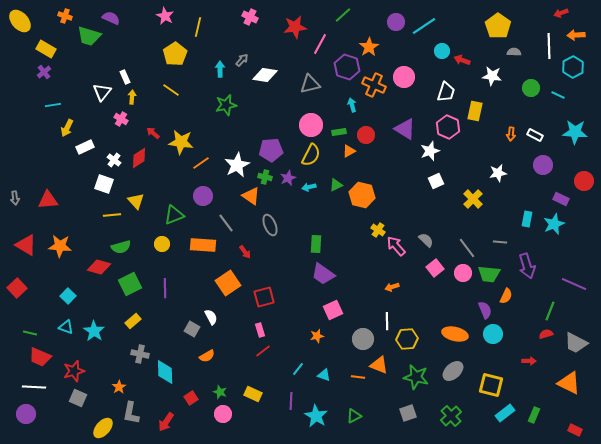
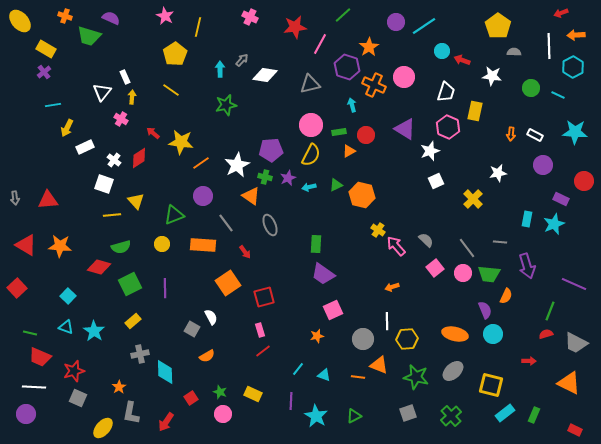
gray cross at (140, 354): rotated 24 degrees counterclockwise
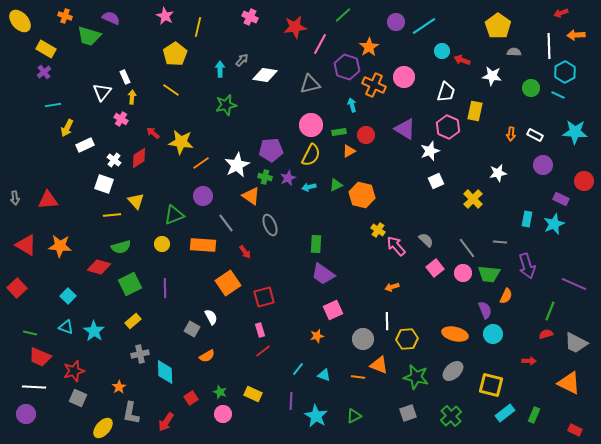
cyan hexagon at (573, 67): moved 8 px left, 5 px down
white rectangle at (85, 147): moved 2 px up
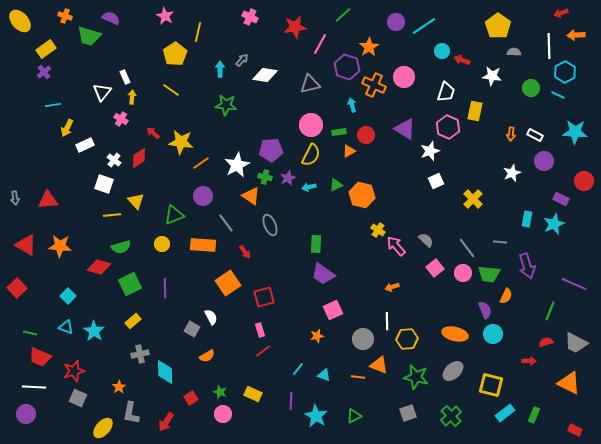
yellow line at (198, 27): moved 5 px down
yellow rectangle at (46, 49): rotated 66 degrees counterclockwise
green star at (226, 105): rotated 20 degrees clockwise
purple circle at (543, 165): moved 1 px right, 4 px up
white star at (498, 173): moved 14 px right; rotated 12 degrees counterclockwise
red semicircle at (546, 334): moved 8 px down
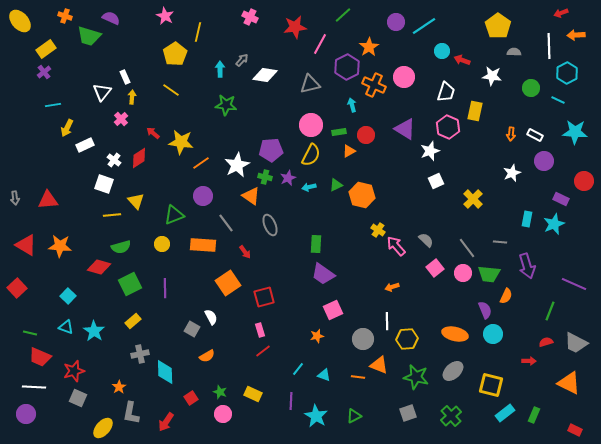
purple hexagon at (347, 67): rotated 15 degrees clockwise
cyan hexagon at (565, 72): moved 2 px right, 1 px down
cyan line at (558, 95): moved 5 px down
pink cross at (121, 119): rotated 16 degrees clockwise
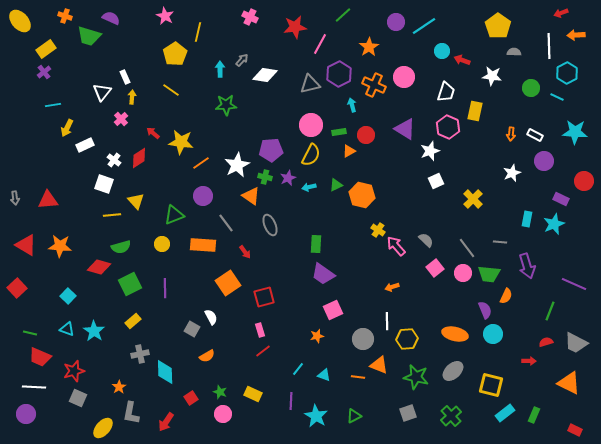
purple hexagon at (347, 67): moved 8 px left, 7 px down
cyan line at (558, 100): moved 1 px left, 3 px up
green star at (226, 105): rotated 10 degrees counterclockwise
cyan triangle at (66, 327): moved 1 px right, 2 px down
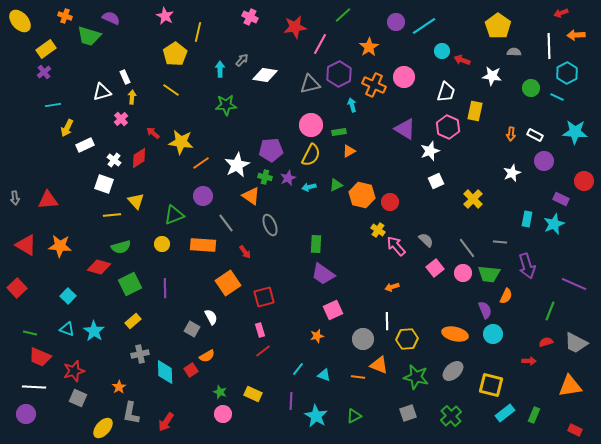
white triangle at (102, 92): rotated 36 degrees clockwise
red circle at (366, 135): moved 24 px right, 67 px down
orange triangle at (569, 383): moved 1 px right, 3 px down; rotated 35 degrees counterclockwise
red square at (191, 398): moved 28 px up
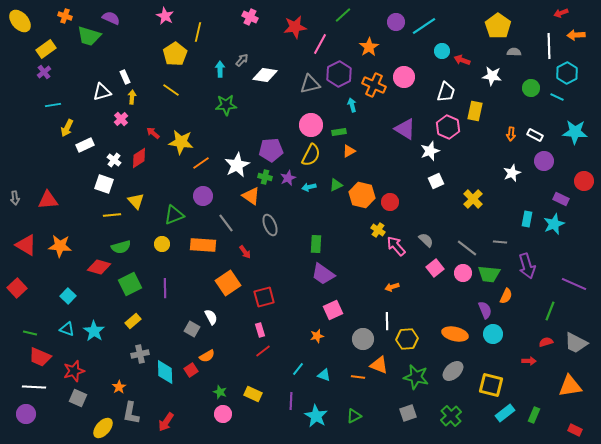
gray line at (467, 248): rotated 15 degrees counterclockwise
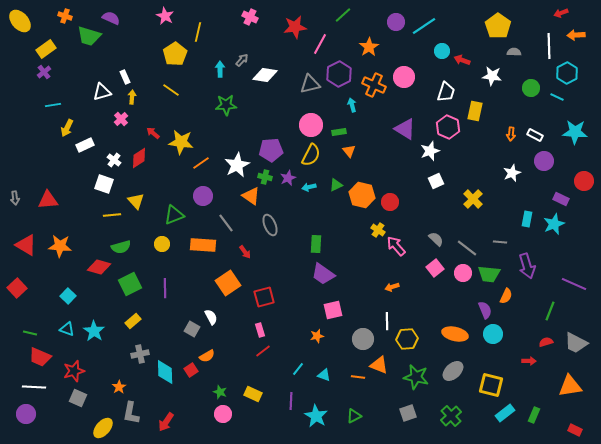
orange triangle at (349, 151): rotated 40 degrees counterclockwise
gray semicircle at (426, 240): moved 10 px right, 1 px up
pink square at (333, 310): rotated 12 degrees clockwise
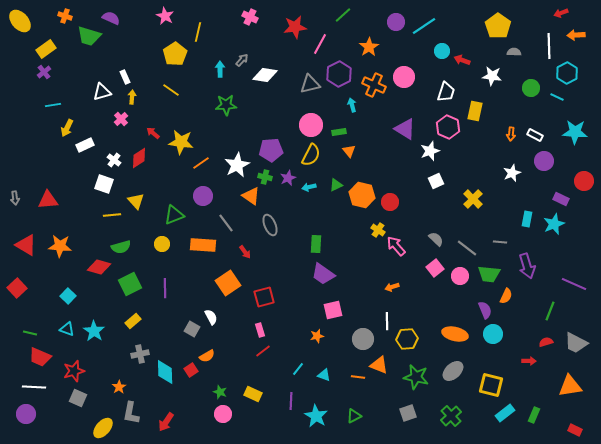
pink circle at (463, 273): moved 3 px left, 3 px down
